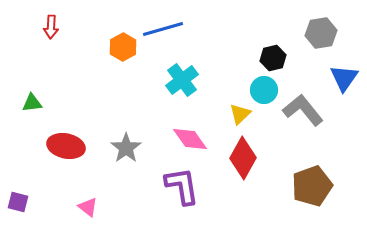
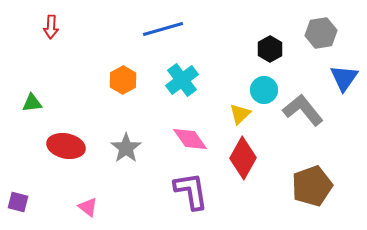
orange hexagon: moved 33 px down
black hexagon: moved 3 px left, 9 px up; rotated 15 degrees counterclockwise
purple L-shape: moved 9 px right, 5 px down
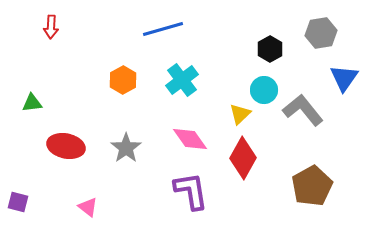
brown pentagon: rotated 9 degrees counterclockwise
